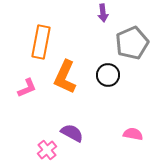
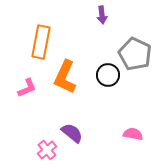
purple arrow: moved 1 px left, 2 px down
gray pentagon: moved 3 px right, 11 px down; rotated 24 degrees counterclockwise
purple semicircle: rotated 10 degrees clockwise
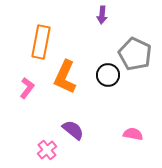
purple arrow: rotated 12 degrees clockwise
pink L-shape: rotated 30 degrees counterclockwise
purple semicircle: moved 1 px right, 3 px up
